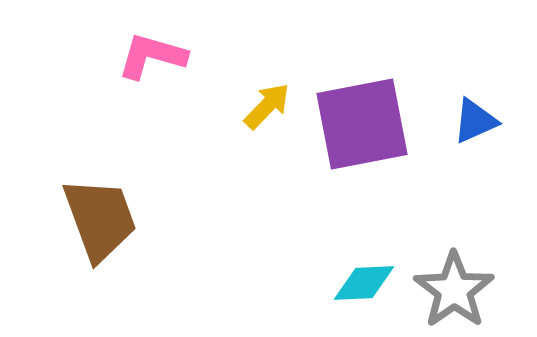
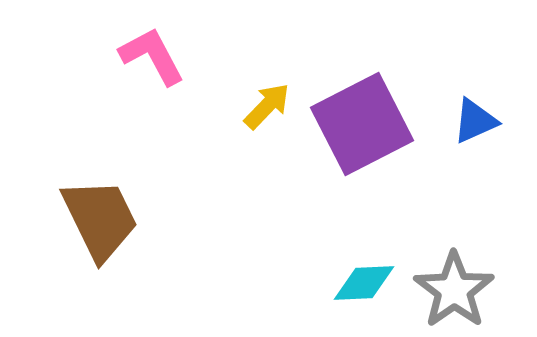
pink L-shape: rotated 46 degrees clockwise
purple square: rotated 16 degrees counterclockwise
brown trapezoid: rotated 6 degrees counterclockwise
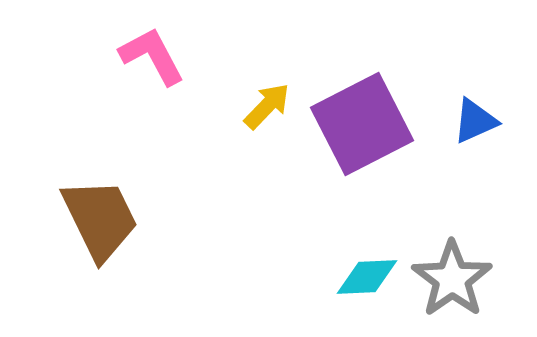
cyan diamond: moved 3 px right, 6 px up
gray star: moved 2 px left, 11 px up
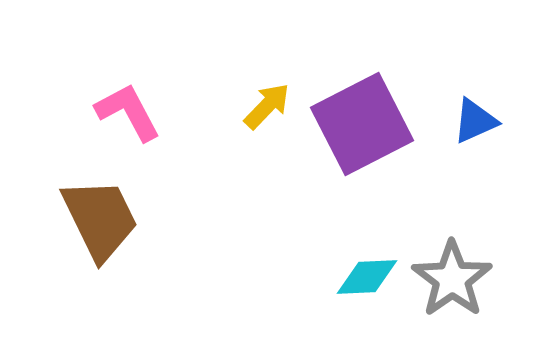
pink L-shape: moved 24 px left, 56 px down
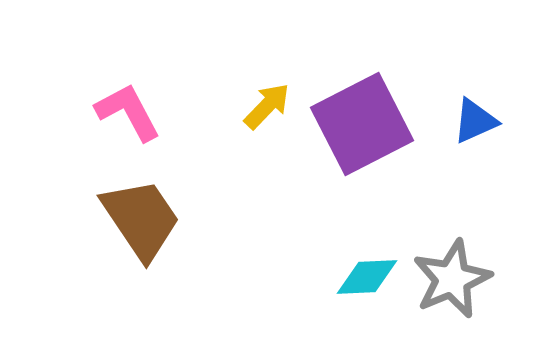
brown trapezoid: moved 41 px right; rotated 8 degrees counterclockwise
gray star: rotated 12 degrees clockwise
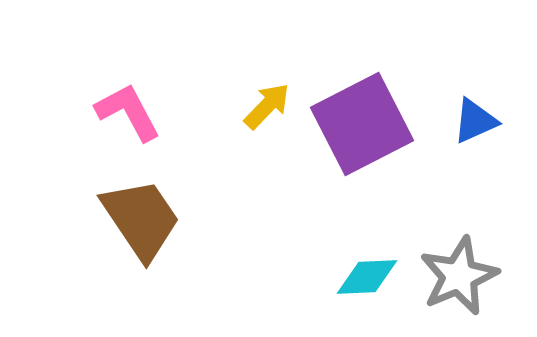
gray star: moved 7 px right, 3 px up
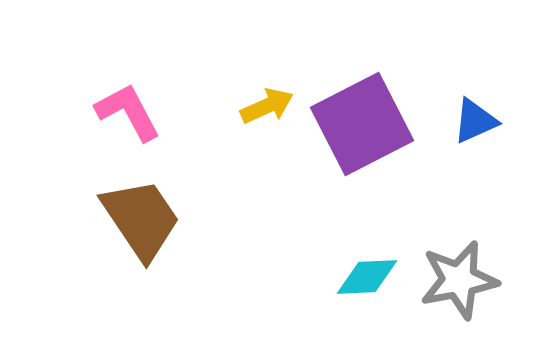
yellow arrow: rotated 22 degrees clockwise
gray star: moved 4 px down; rotated 12 degrees clockwise
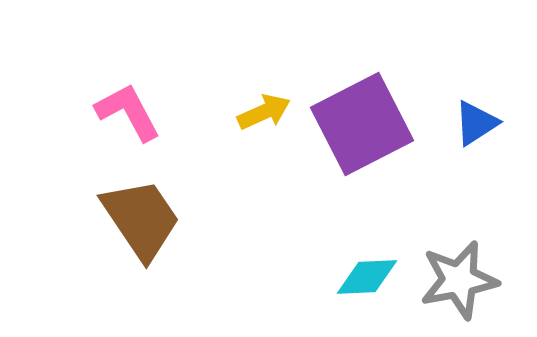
yellow arrow: moved 3 px left, 6 px down
blue triangle: moved 1 px right, 2 px down; rotated 9 degrees counterclockwise
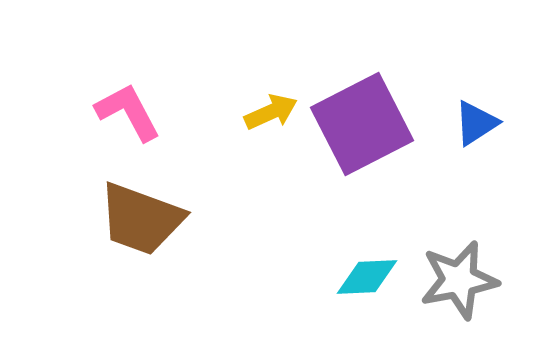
yellow arrow: moved 7 px right
brown trapezoid: rotated 144 degrees clockwise
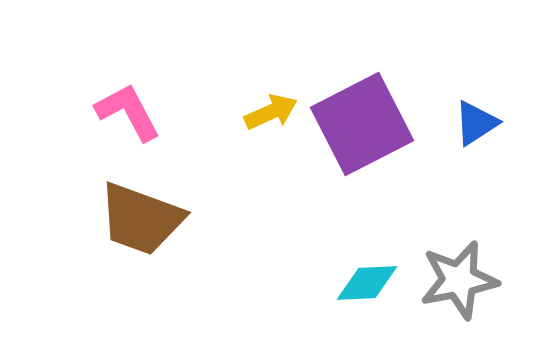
cyan diamond: moved 6 px down
